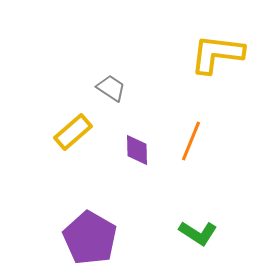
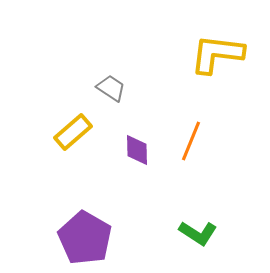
purple pentagon: moved 5 px left
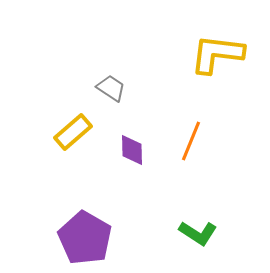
purple diamond: moved 5 px left
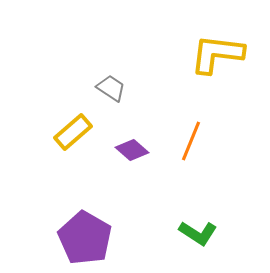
purple diamond: rotated 48 degrees counterclockwise
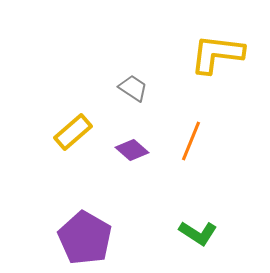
gray trapezoid: moved 22 px right
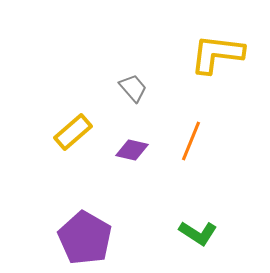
gray trapezoid: rotated 16 degrees clockwise
purple diamond: rotated 28 degrees counterclockwise
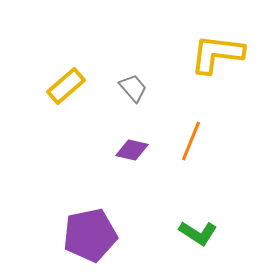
yellow rectangle: moved 7 px left, 46 px up
purple pentagon: moved 5 px right, 3 px up; rotated 30 degrees clockwise
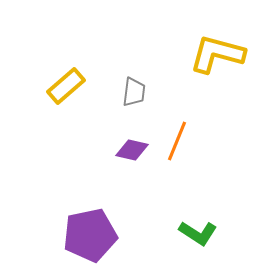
yellow L-shape: rotated 8 degrees clockwise
gray trapezoid: moved 1 px right, 4 px down; rotated 48 degrees clockwise
orange line: moved 14 px left
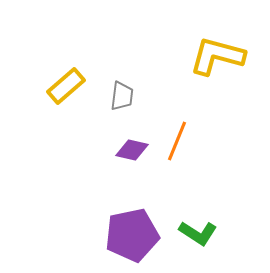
yellow L-shape: moved 2 px down
gray trapezoid: moved 12 px left, 4 px down
purple pentagon: moved 42 px right
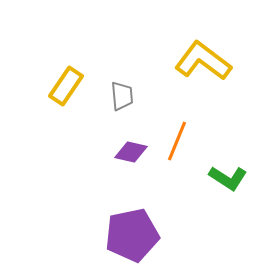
yellow L-shape: moved 14 px left, 5 px down; rotated 22 degrees clockwise
yellow rectangle: rotated 15 degrees counterclockwise
gray trapezoid: rotated 12 degrees counterclockwise
purple diamond: moved 1 px left, 2 px down
green L-shape: moved 30 px right, 55 px up
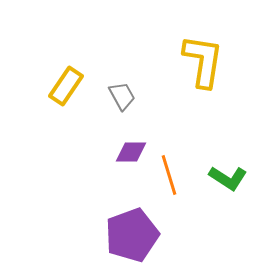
yellow L-shape: rotated 62 degrees clockwise
gray trapezoid: rotated 24 degrees counterclockwise
orange line: moved 8 px left, 34 px down; rotated 39 degrees counterclockwise
purple diamond: rotated 12 degrees counterclockwise
purple pentagon: rotated 8 degrees counterclockwise
